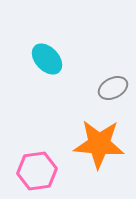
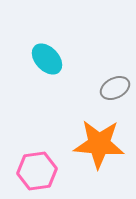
gray ellipse: moved 2 px right
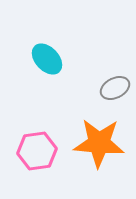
orange star: moved 1 px up
pink hexagon: moved 20 px up
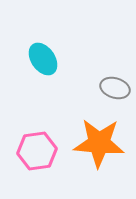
cyan ellipse: moved 4 px left; rotated 8 degrees clockwise
gray ellipse: rotated 44 degrees clockwise
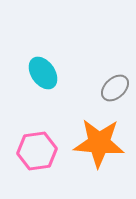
cyan ellipse: moved 14 px down
gray ellipse: rotated 60 degrees counterclockwise
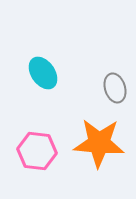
gray ellipse: rotated 64 degrees counterclockwise
pink hexagon: rotated 15 degrees clockwise
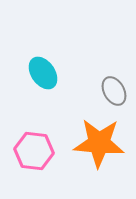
gray ellipse: moved 1 px left, 3 px down; rotated 12 degrees counterclockwise
pink hexagon: moved 3 px left
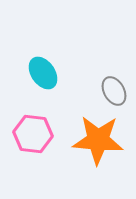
orange star: moved 1 px left, 3 px up
pink hexagon: moved 1 px left, 17 px up
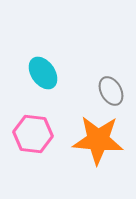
gray ellipse: moved 3 px left
